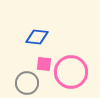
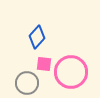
blue diamond: rotated 55 degrees counterclockwise
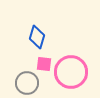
blue diamond: rotated 25 degrees counterclockwise
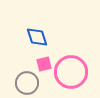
blue diamond: rotated 35 degrees counterclockwise
pink square: rotated 21 degrees counterclockwise
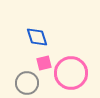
pink square: moved 1 px up
pink circle: moved 1 px down
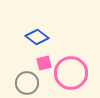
blue diamond: rotated 35 degrees counterclockwise
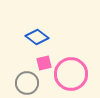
pink circle: moved 1 px down
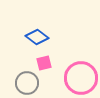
pink circle: moved 10 px right, 4 px down
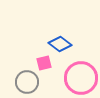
blue diamond: moved 23 px right, 7 px down
gray circle: moved 1 px up
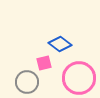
pink circle: moved 2 px left
